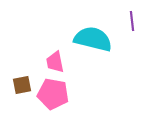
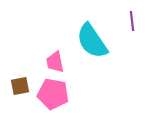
cyan semicircle: moved 1 px left, 2 px down; rotated 138 degrees counterclockwise
brown square: moved 2 px left, 1 px down
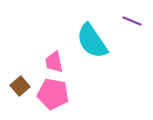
purple line: rotated 60 degrees counterclockwise
pink trapezoid: moved 1 px left
brown square: rotated 30 degrees counterclockwise
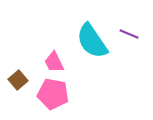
purple line: moved 3 px left, 13 px down
pink trapezoid: rotated 15 degrees counterclockwise
brown square: moved 2 px left, 6 px up
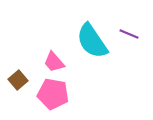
pink trapezoid: rotated 15 degrees counterclockwise
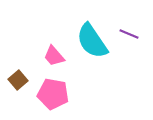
pink trapezoid: moved 6 px up
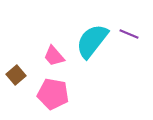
cyan semicircle: rotated 72 degrees clockwise
brown square: moved 2 px left, 5 px up
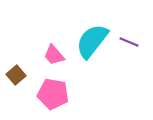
purple line: moved 8 px down
pink trapezoid: moved 1 px up
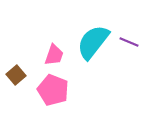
cyan semicircle: moved 1 px right, 1 px down
pink trapezoid: rotated 120 degrees counterclockwise
pink pentagon: moved 4 px up; rotated 12 degrees clockwise
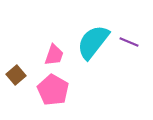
pink pentagon: rotated 8 degrees clockwise
